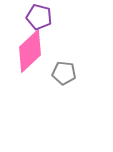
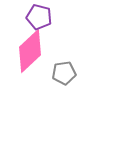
gray pentagon: rotated 15 degrees counterclockwise
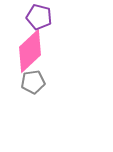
gray pentagon: moved 31 px left, 9 px down
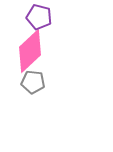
gray pentagon: rotated 15 degrees clockwise
